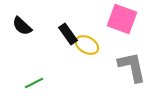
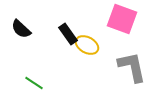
black semicircle: moved 1 px left, 3 px down
green line: rotated 60 degrees clockwise
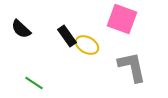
black rectangle: moved 1 px left, 2 px down
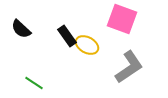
gray L-shape: moved 3 px left; rotated 68 degrees clockwise
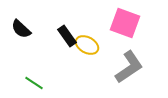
pink square: moved 3 px right, 4 px down
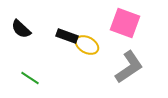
black rectangle: rotated 35 degrees counterclockwise
green line: moved 4 px left, 5 px up
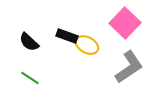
pink square: rotated 24 degrees clockwise
black semicircle: moved 8 px right, 13 px down
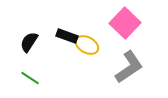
black semicircle: rotated 80 degrees clockwise
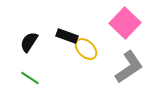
yellow ellipse: moved 1 px left, 4 px down; rotated 15 degrees clockwise
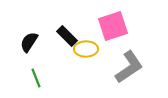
pink square: moved 12 px left, 3 px down; rotated 28 degrees clockwise
black rectangle: rotated 25 degrees clockwise
yellow ellipse: rotated 45 degrees counterclockwise
green line: moved 6 px right; rotated 36 degrees clockwise
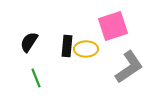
black rectangle: moved 10 px down; rotated 50 degrees clockwise
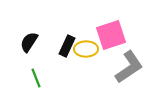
pink square: moved 2 px left, 9 px down
black rectangle: rotated 20 degrees clockwise
